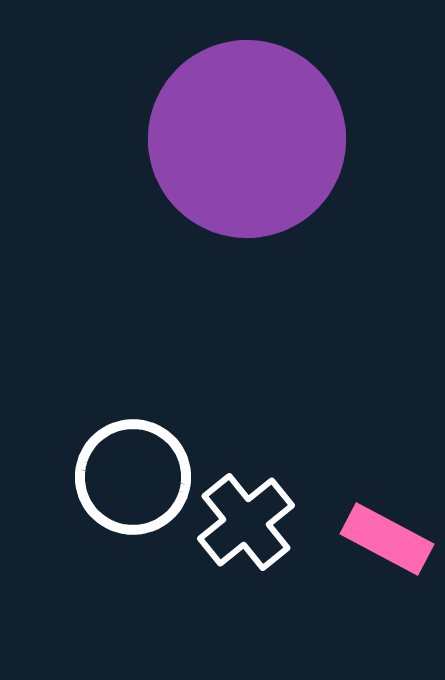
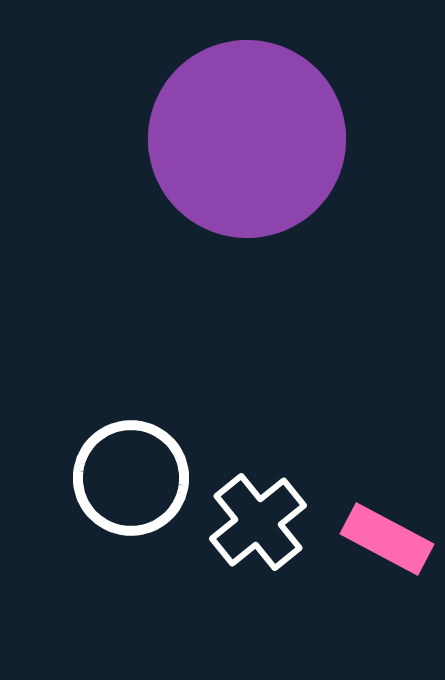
white circle: moved 2 px left, 1 px down
white cross: moved 12 px right
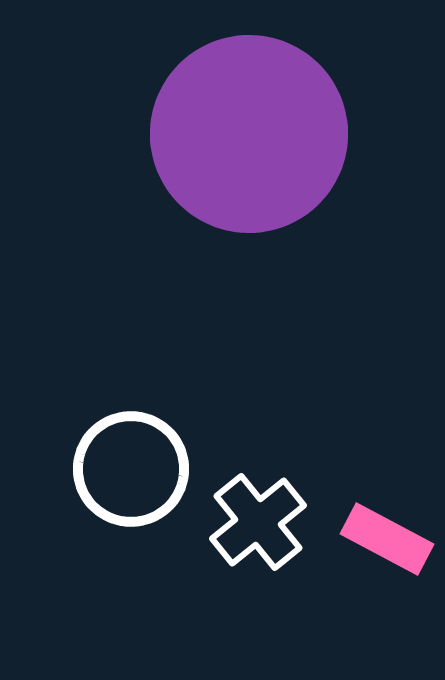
purple circle: moved 2 px right, 5 px up
white circle: moved 9 px up
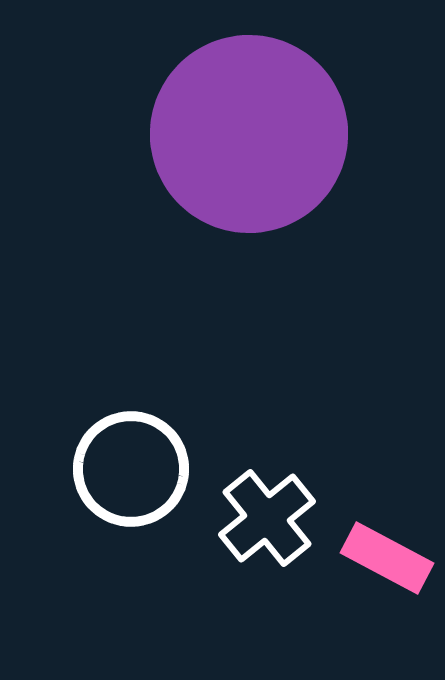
white cross: moved 9 px right, 4 px up
pink rectangle: moved 19 px down
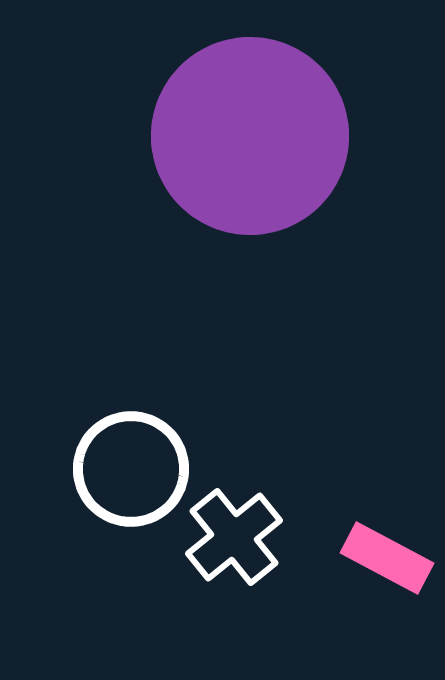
purple circle: moved 1 px right, 2 px down
white cross: moved 33 px left, 19 px down
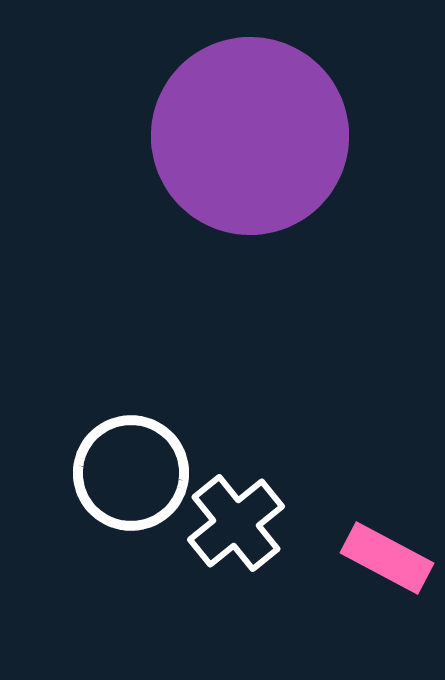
white circle: moved 4 px down
white cross: moved 2 px right, 14 px up
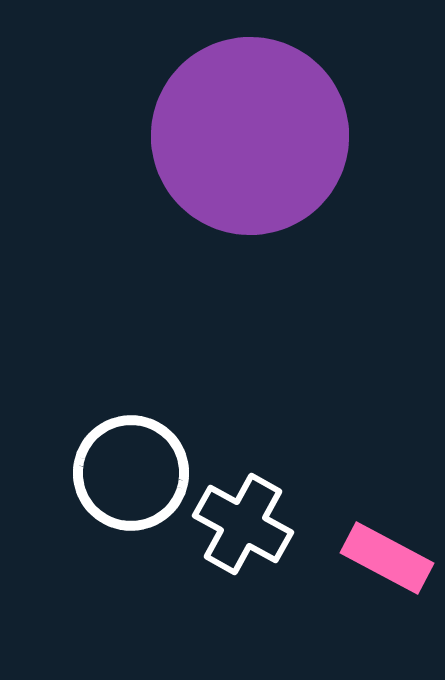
white cross: moved 7 px right, 1 px down; rotated 22 degrees counterclockwise
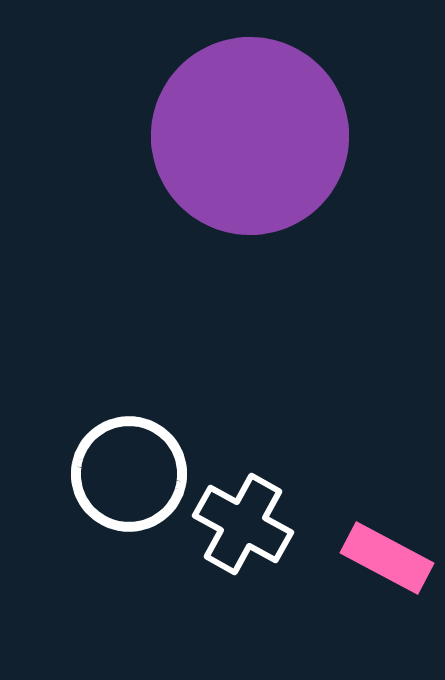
white circle: moved 2 px left, 1 px down
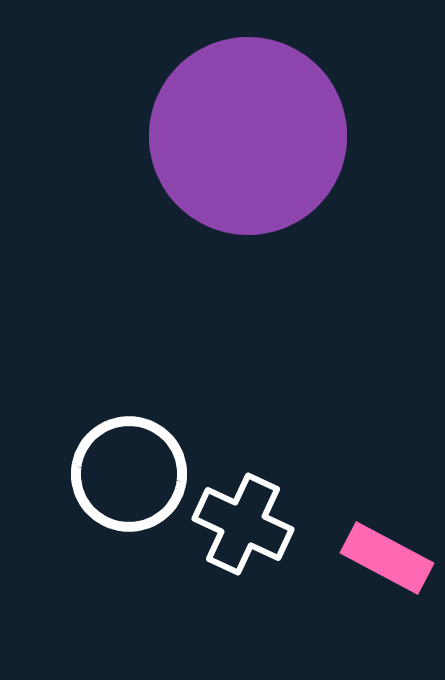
purple circle: moved 2 px left
white cross: rotated 4 degrees counterclockwise
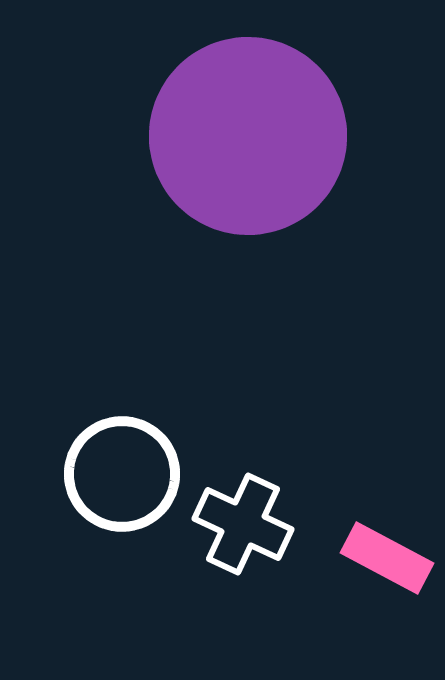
white circle: moved 7 px left
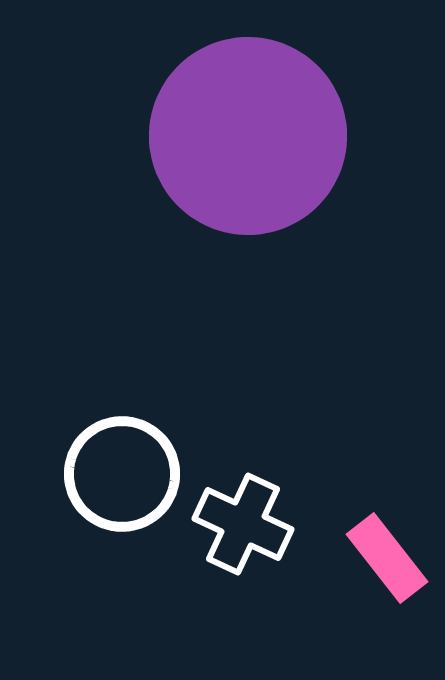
pink rectangle: rotated 24 degrees clockwise
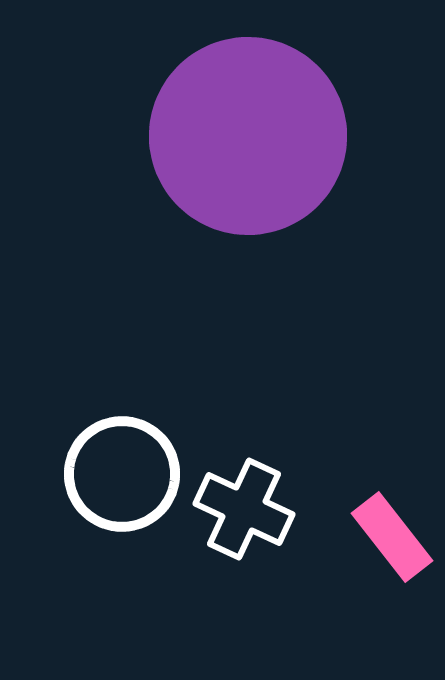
white cross: moved 1 px right, 15 px up
pink rectangle: moved 5 px right, 21 px up
